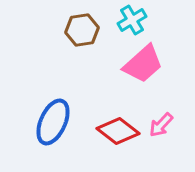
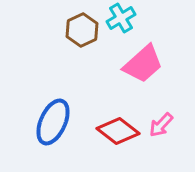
cyan cross: moved 11 px left, 2 px up
brown hexagon: rotated 16 degrees counterclockwise
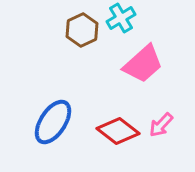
blue ellipse: rotated 9 degrees clockwise
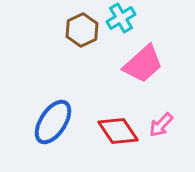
red diamond: rotated 18 degrees clockwise
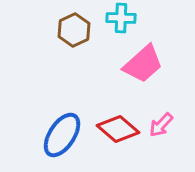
cyan cross: rotated 32 degrees clockwise
brown hexagon: moved 8 px left
blue ellipse: moved 9 px right, 13 px down
red diamond: moved 2 px up; rotated 15 degrees counterclockwise
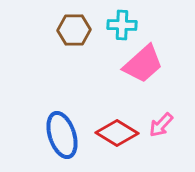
cyan cross: moved 1 px right, 7 px down
brown hexagon: rotated 24 degrees clockwise
red diamond: moved 1 px left, 4 px down; rotated 9 degrees counterclockwise
blue ellipse: rotated 51 degrees counterclockwise
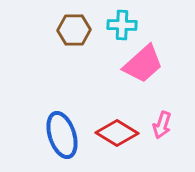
pink arrow: moved 1 px right; rotated 24 degrees counterclockwise
